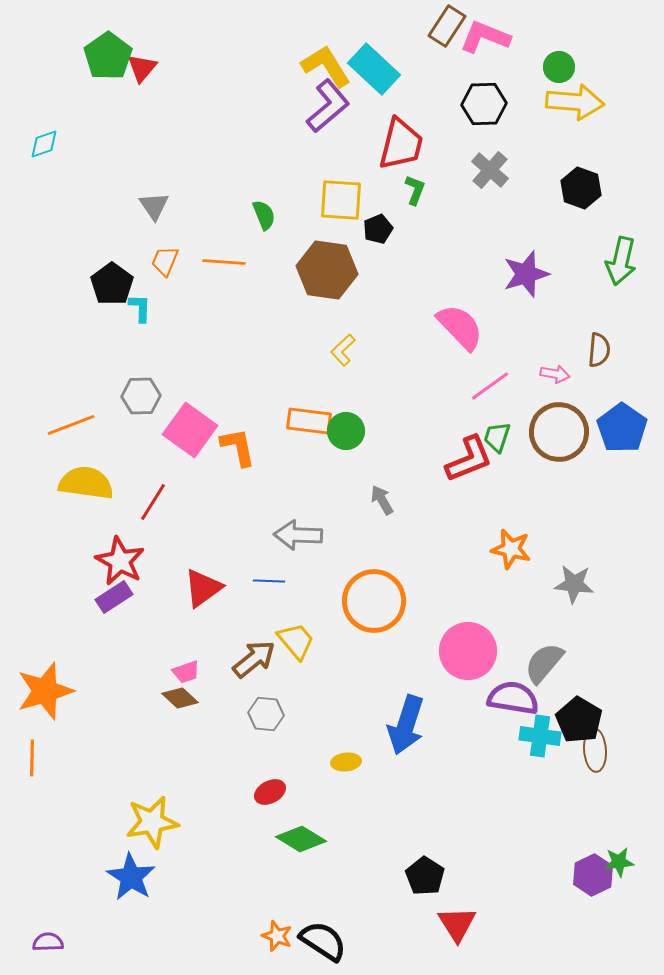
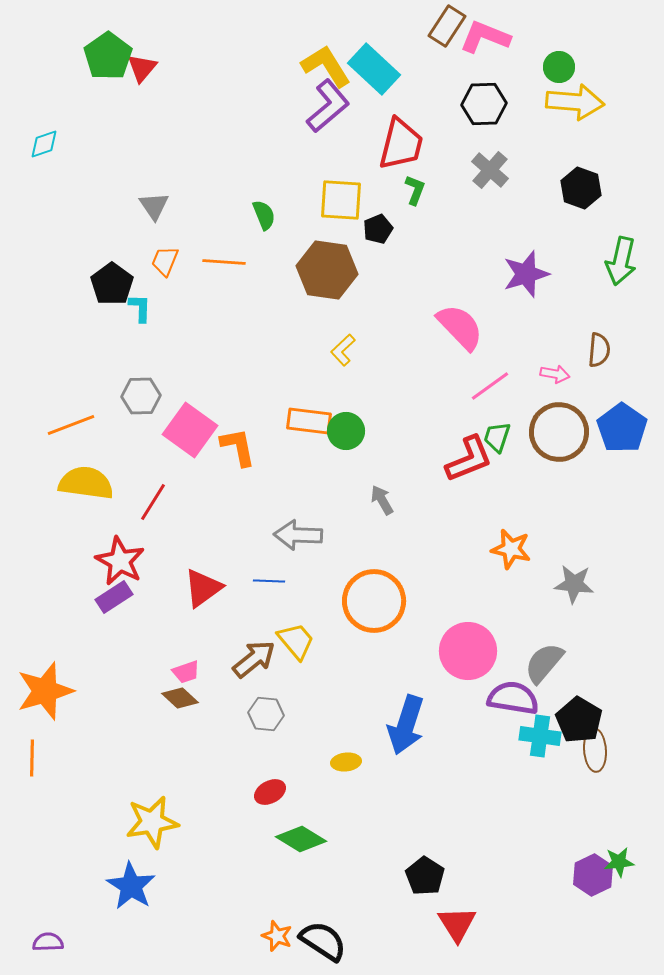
blue star at (131, 877): moved 9 px down
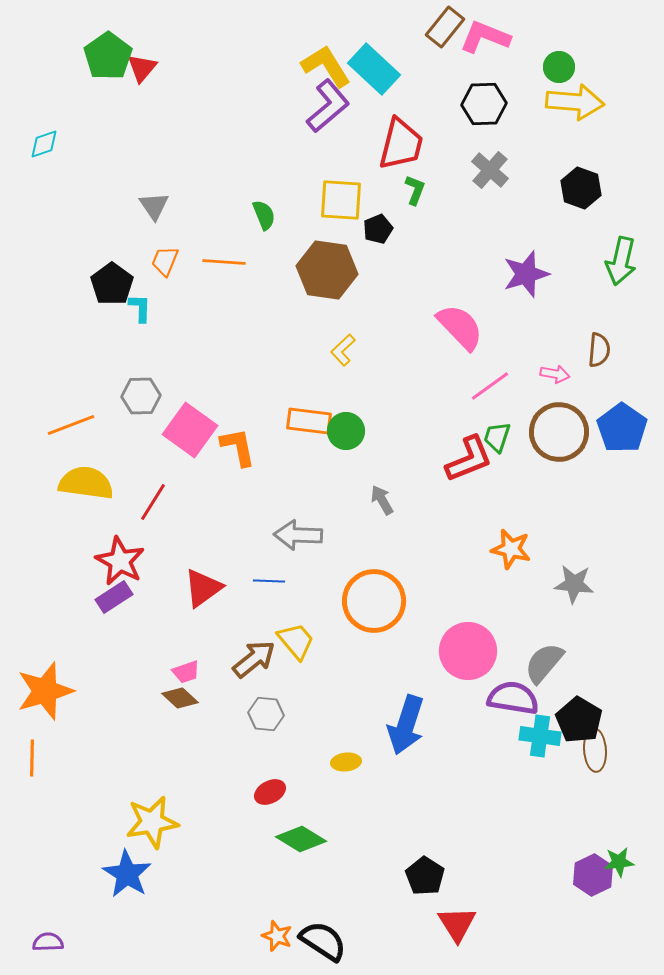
brown rectangle at (447, 26): moved 2 px left, 1 px down; rotated 6 degrees clockwise
blue star at (131, 886): moved 4 px left, 12 px up
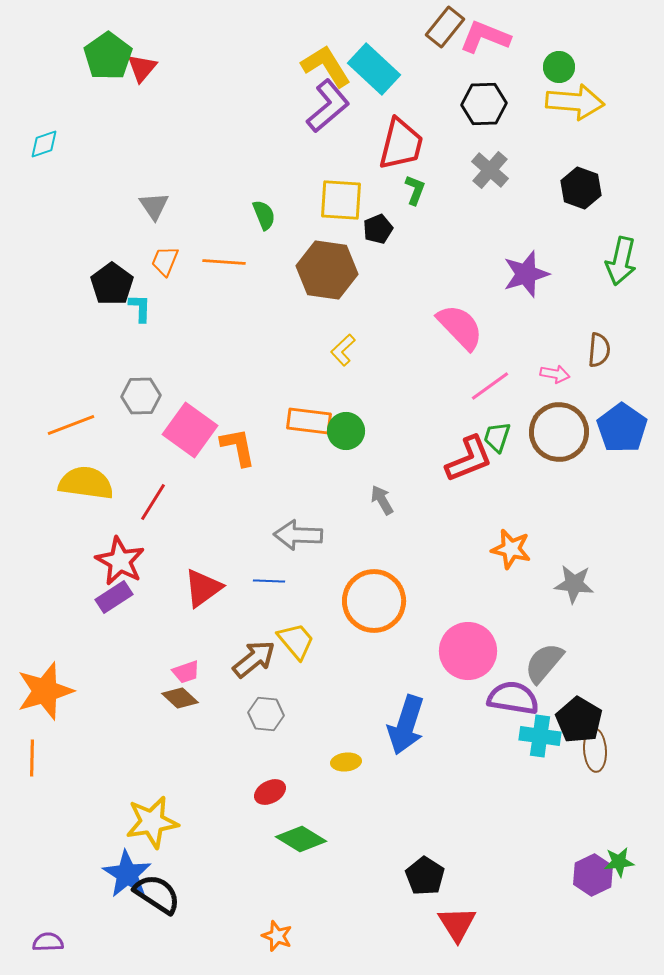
black semicircle at (323, 941): moved 166 px left, 47 px up
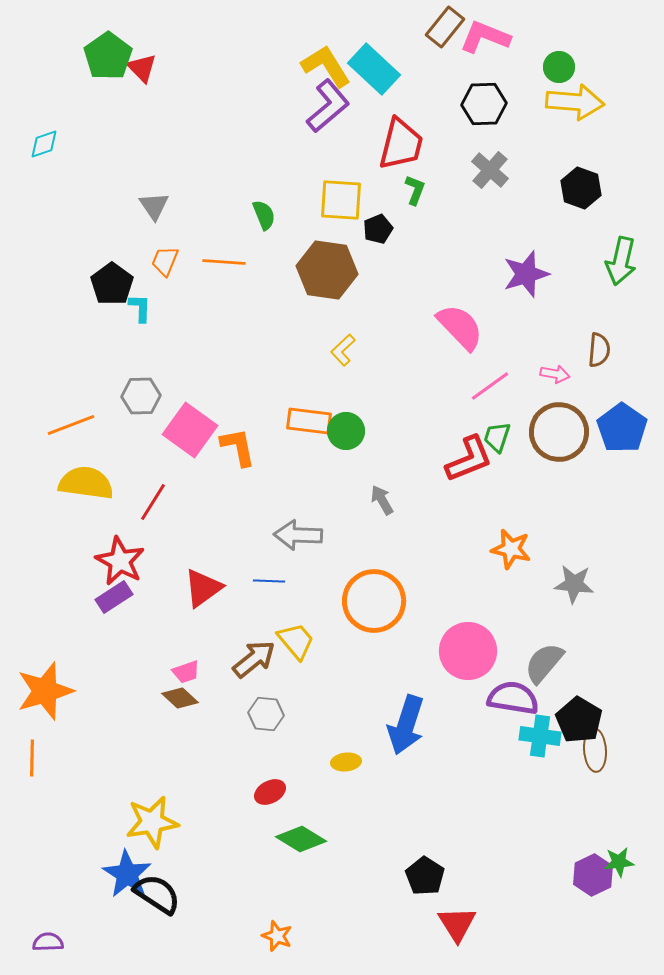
red triangle at (142, 68): rotated 24 degrees counterclockwise
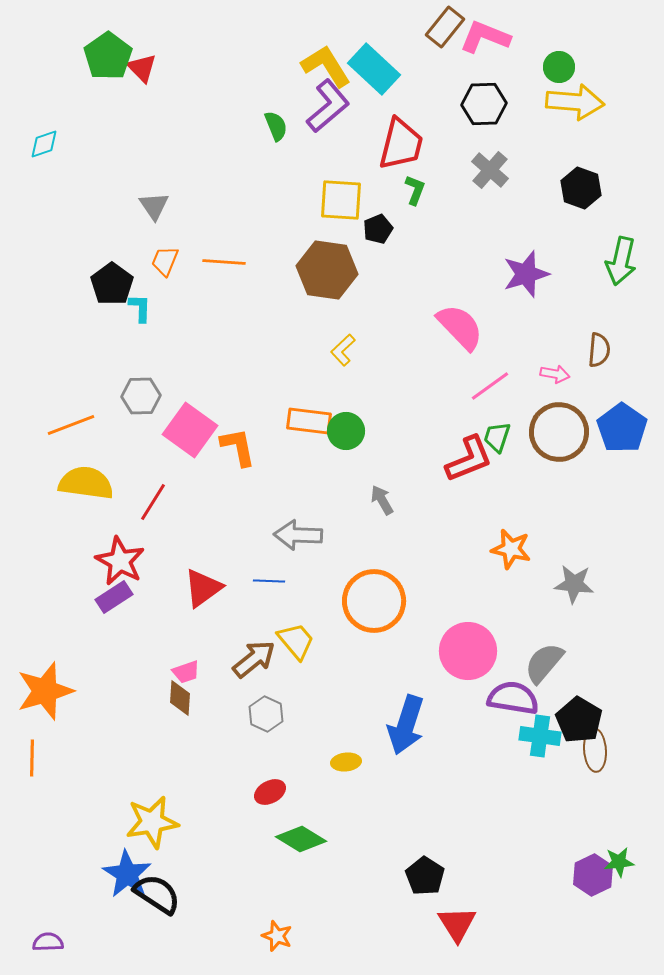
green semicircle at (264, 215): moved 12 px right, 89 px up
brown diamond at (180, 698): rotated 51 degrees clockwise
gray hexagon at (266, 714): rotated 20 degrees clockwise
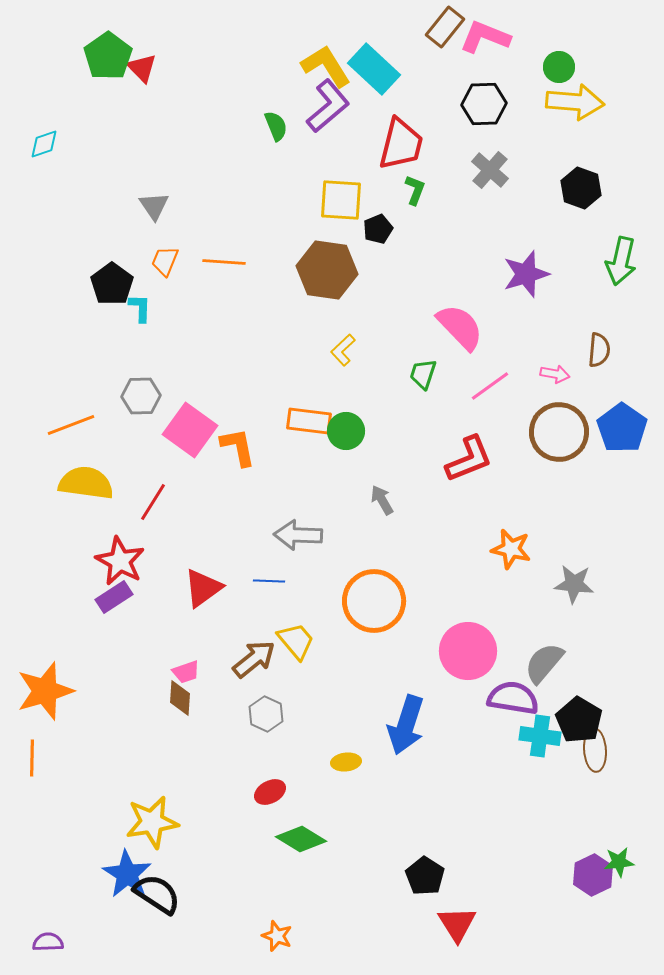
green trapezoid at (497, 437): moved 74 px left, 63 px up
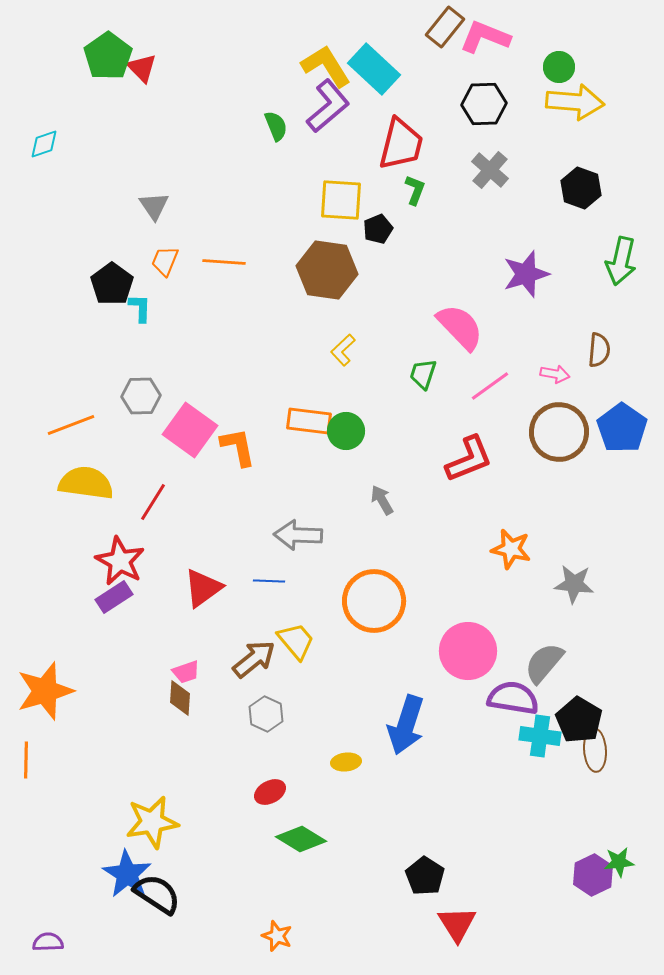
orange line at (32, 758): moved 6 px left, 2 px down
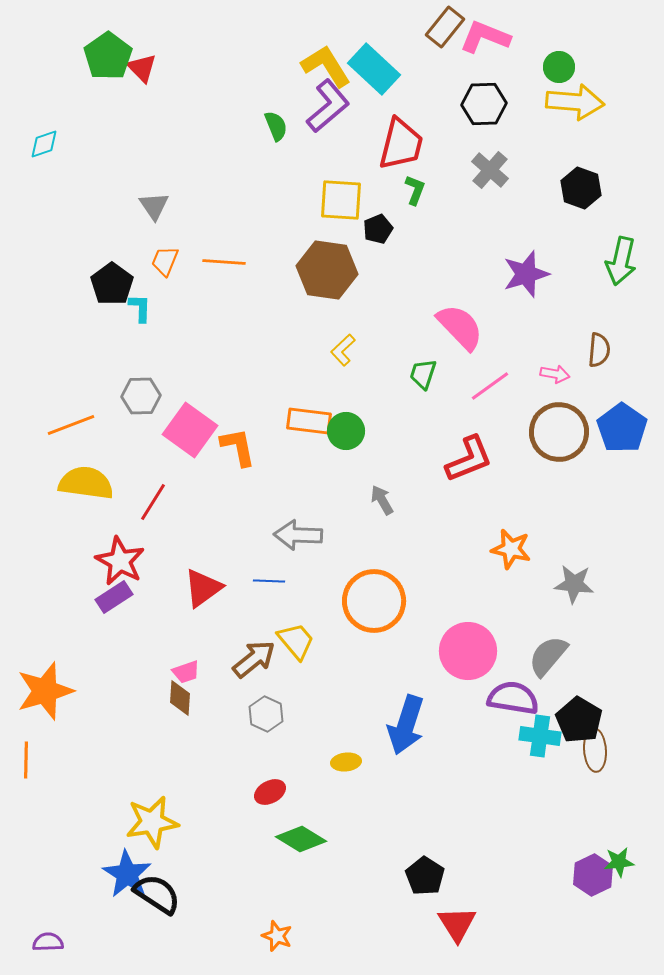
gray semicircle at (544, 663): moved 4 px right, 7 px up
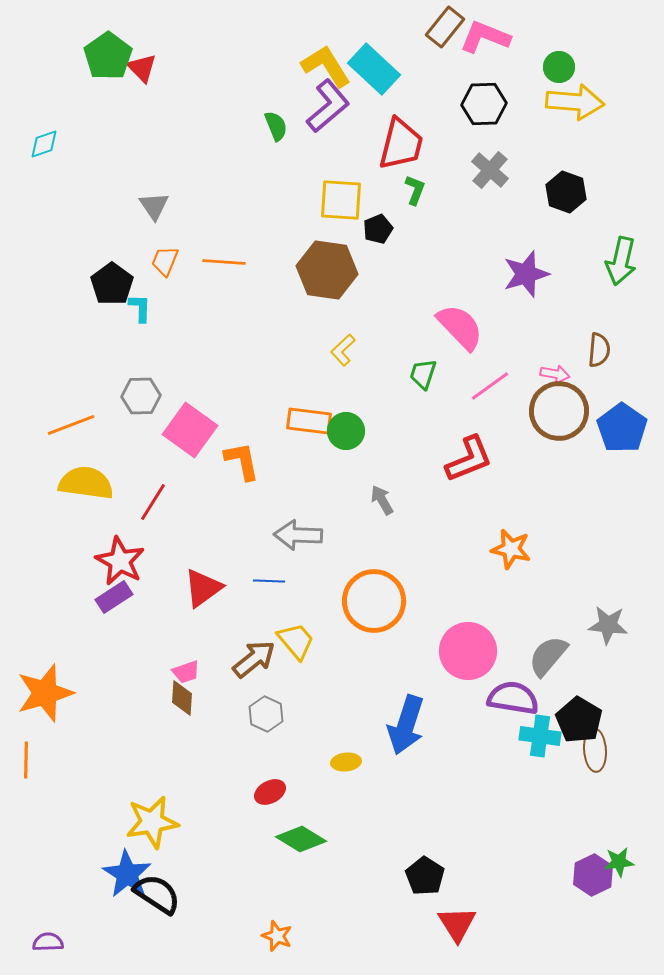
black hexagon at (581, 188): moved 15 px left, 4 px down
brown circle at (559, 432): moved 21 px up
orange L-shape at (238, 447): moved 4 px right, 14 px down
gray star at (574, 584): moved 34 px right, 41 px down
orange star at (45, 691): moved 2 px down
brown diamond at (180, 698): moved 2 px right
